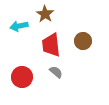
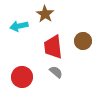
red trapezoid: moved 2 px right, 2 px down
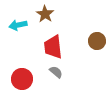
cyan arrow: moved 1 px left, 1 px up
brown circle: moved 14 px right
red circle: moved 2 px down
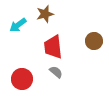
brown star: rotated 24 degrees clockwise
cyan arrow: rotated 24 degrees counterclockwise
brown circle: moved 3 px left
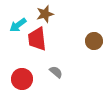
red trapezoid: moved 16 px left, 8 px up
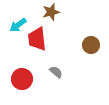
brown star: moved 6 px right, 2 px up
brown circle: moved 3 px left, 4 px down
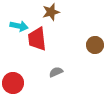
cyan arrow: moved 1 px right, 1 px down; rotated 132 degrees counterclockwise
brown circle: moved 4 px right
gray semicircle: rotated 64 degrees counterclockwise
red circle: moved 9 px left, 4 px down
